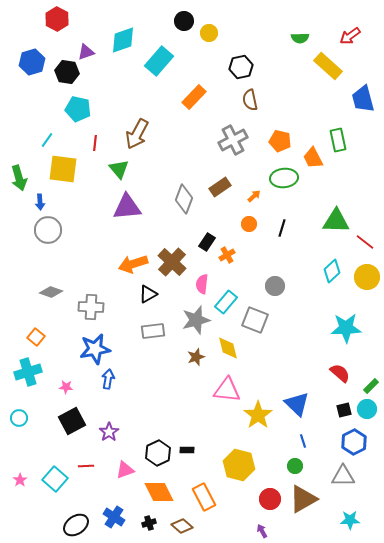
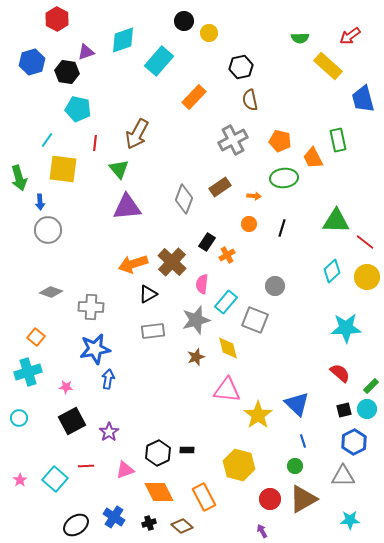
orange arrow at (254, 196): rotated 48 degrees clockwise
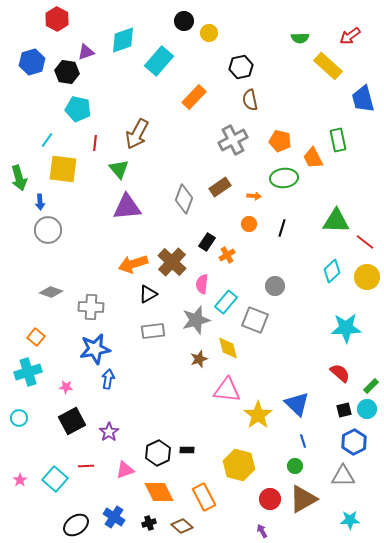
brown star at (196, 357): moved 3 px right, 2 px down
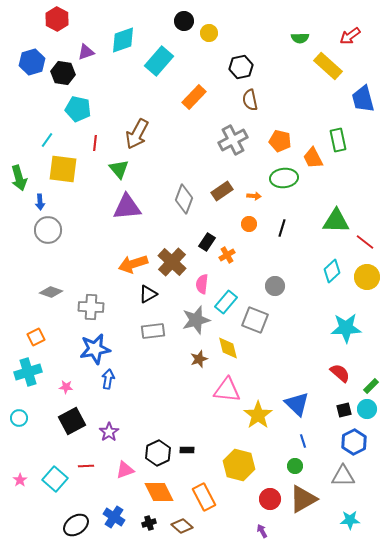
black hexagon at (67, 72): moved 4 px left, 1 px down
brown rectangle at (220, 187): moved 2 px right, 4 px down
orange square at (36, 337): rotated 24 degrees clockwise
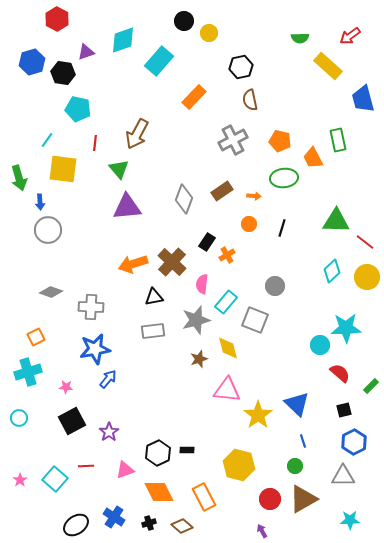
black triangle at (148, 294): moved 6 px right, 3 px down; rotated 18 degrees clockwise
blue arrow at (108, 379): rotated 30 degrees clockwise
cyan circle at (367, 409): moved 47 px left, 64 px up
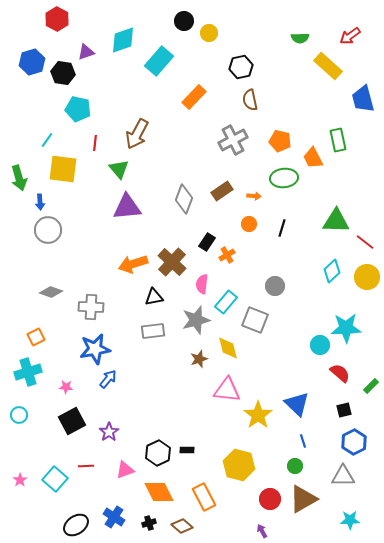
cyan circle at (19, 418): moved 3 px up
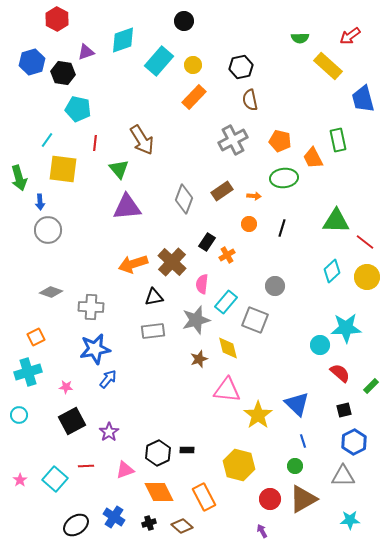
yellow circle at (209, 33): moved 16 px left, 32 px down
brown arrow at (137, 134): moved 5 px right, 6 px down; rotated 60 degrees counterclockwise
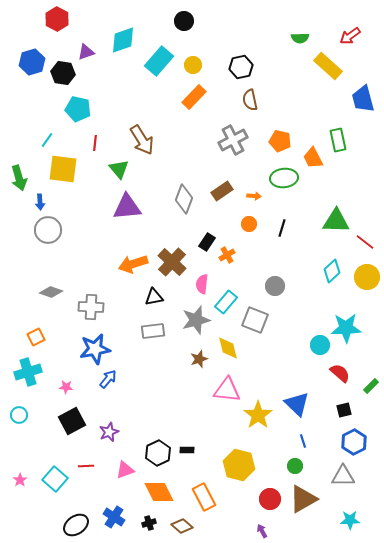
purple star at (109, 432): rotated 12 degrees clockwise
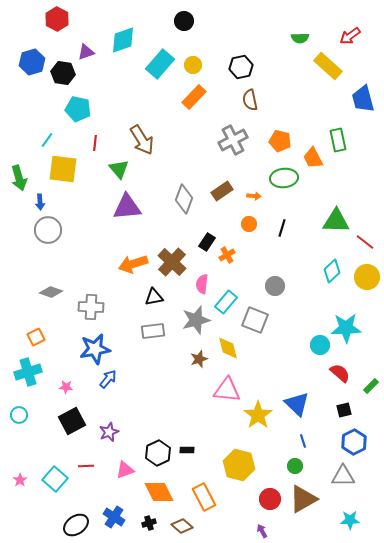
cyan rectangle at (159, 61): moved 1 px right, 3 px down
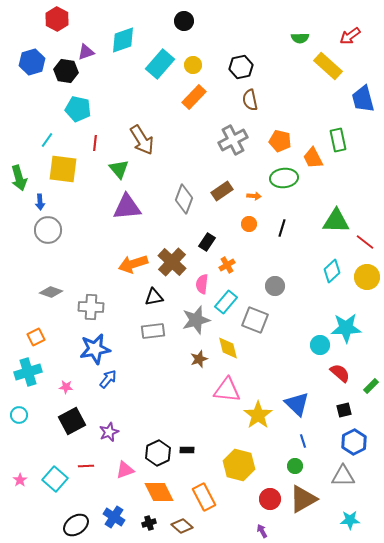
black hexagon at (63, 73): moved 3 px right, 2 px up
orange cross at (227, 255): moved 10 px down
